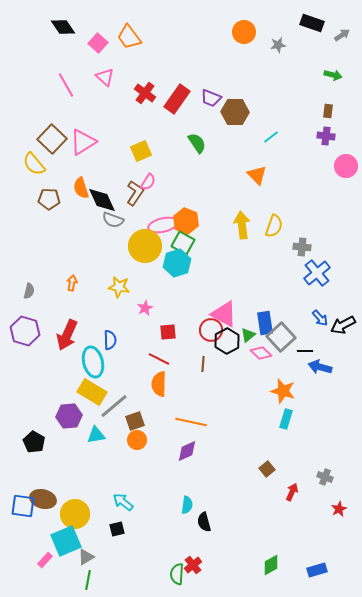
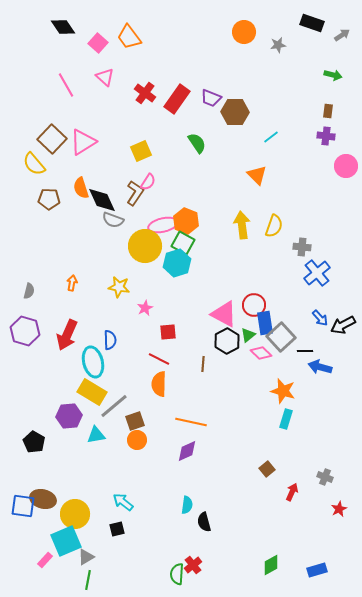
red circle at (211, 330): moved 43 px right, 25 px up
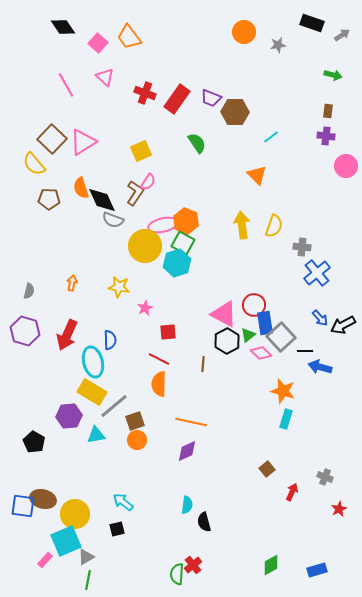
red cross at (145, 93): rotated 15 degrees counterclockwise
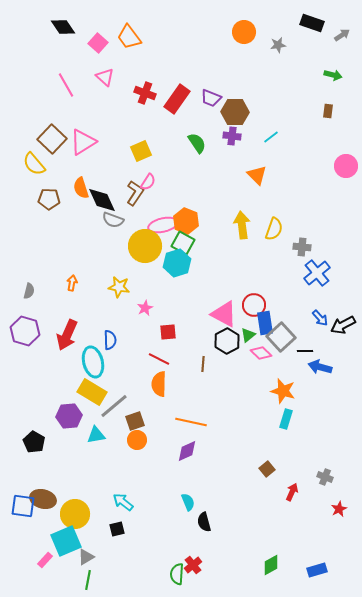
purple cross at (326, 136): moved 94 px left
yellow semicircle at (274, 226): moved 3 px down
cyan semicircle at (187, 505): moved 1 px right, 3 px up; rotated 30 degrees counterclockwise
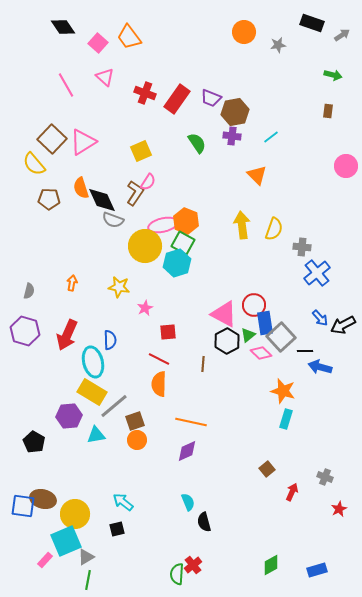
brown hexagon at (235, 112): rotated 12 degrees counterclockwise
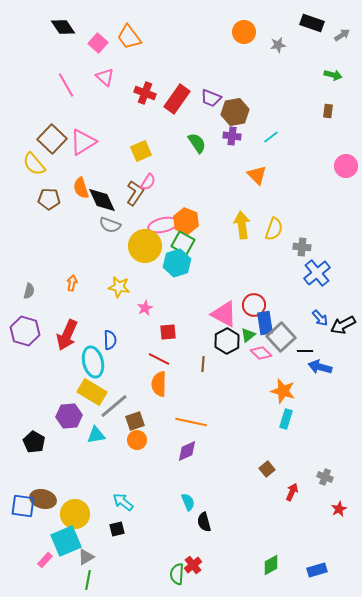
gray semicircle at (113, 220): moved 3 px left, 5 px down
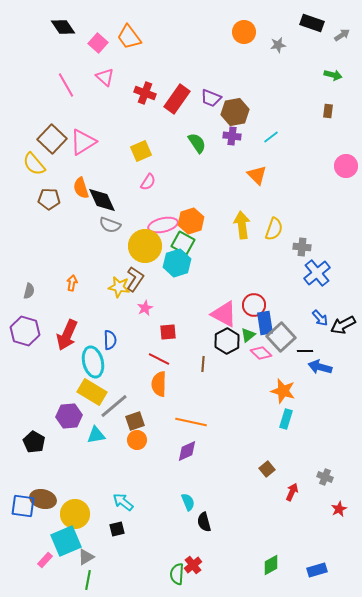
brown L-shape at (135, 193): moved 86 px down
orange hexagon at (186, 221): moved 5 px right; rotated 20 degrees clockwise
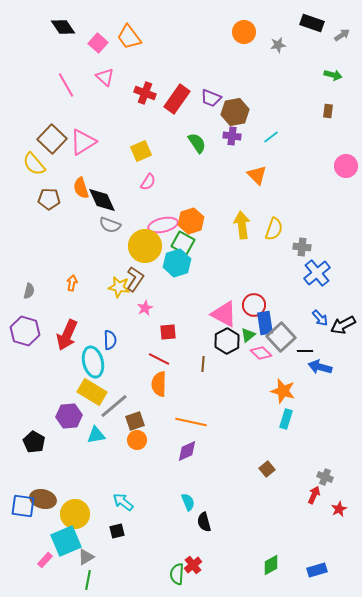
red arrow at (292, 492): moved 22 px right, 3 px down
black square at (117, 529): moved 2 px down
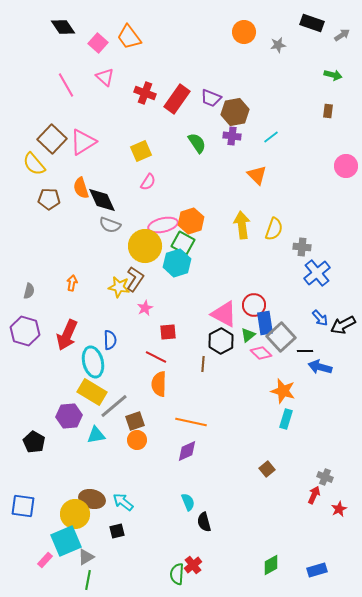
black hexagon at (227, 341): moved 6 px left
red line at (159, 359): moved 3 px left, 2 px up
brown ellipse at (43, 499): moved 49 px right
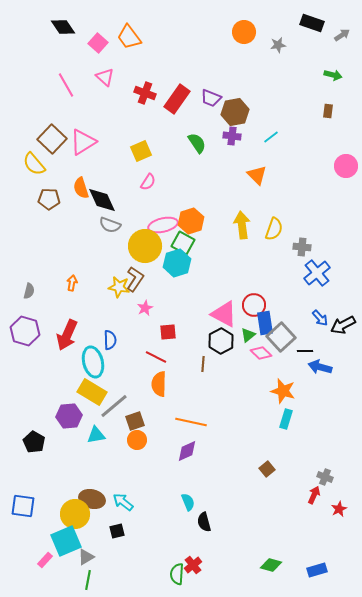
green diamond at (271, 565): rotated 45 degrees clockwise
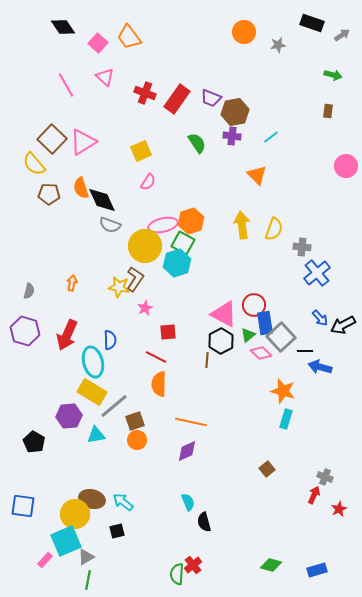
brown pentagon at (49, 199): moved 5 px up
brown line at (203, 364): moved 4 px right, 4 px up
